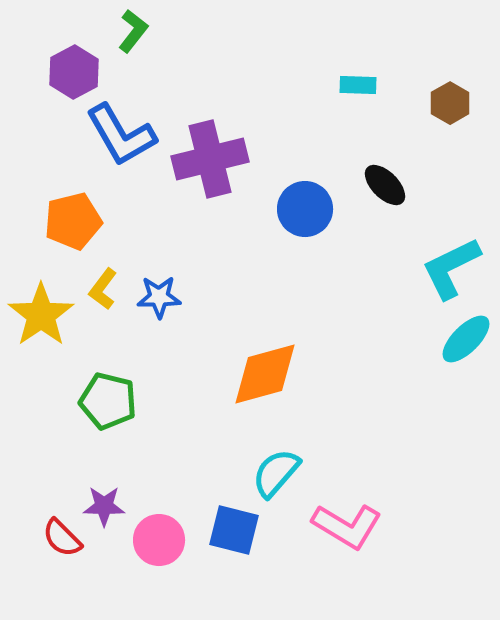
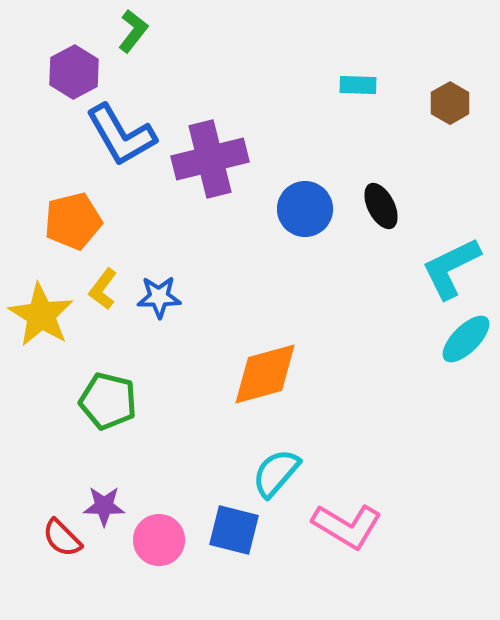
black ellipse: moved 4 px left, 21 px down; rotated 18 degrees clockwise
yellow star: rotated 6 degrees counterclockwise
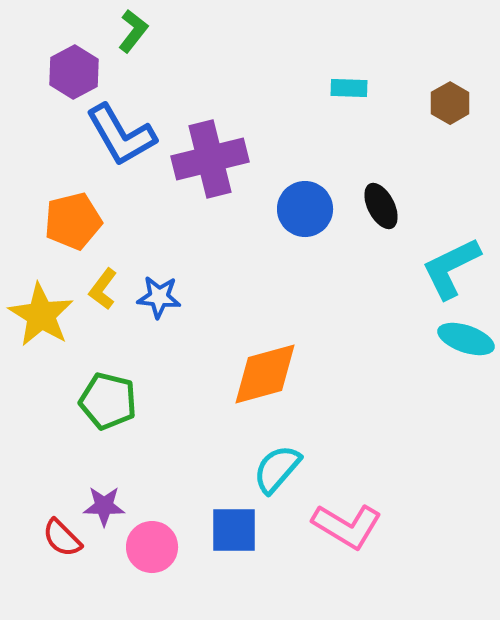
cyan rectangle: moved 9 px left, 3 px down
blue star: rotated 6 degrees clockwise
cyan ellipse: rotated 64 degrees clockwise
cyan semicircle: moved 1 px right, 4 px up
blue square: rotated 14 degrees counterclockwise
pink circle: moved 7 px left, 7 px down
